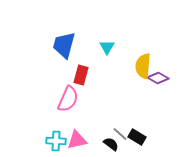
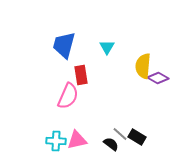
red rectangle: rotated 24 degrees counterclockwise
pink semicircle: moved 3 px up
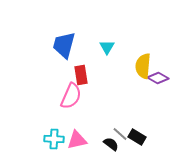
pink semicircle: moved 3 px right
cyan cross: moved 2 px left, 2 px up
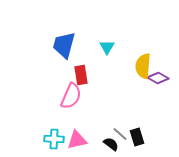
black rectangle: rotated 42 degrees clockwise
